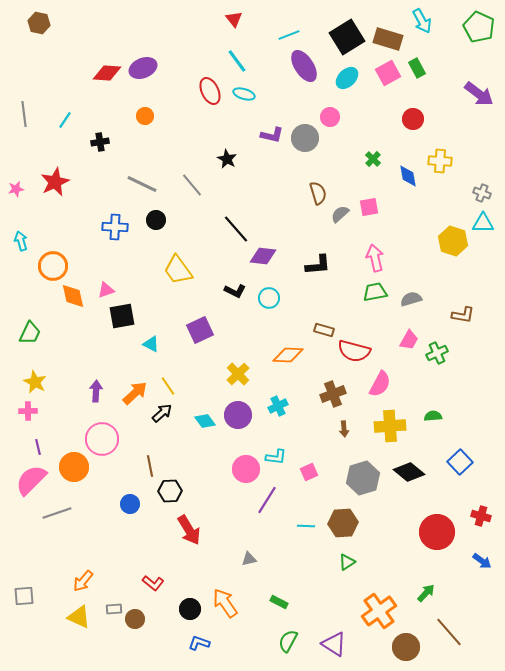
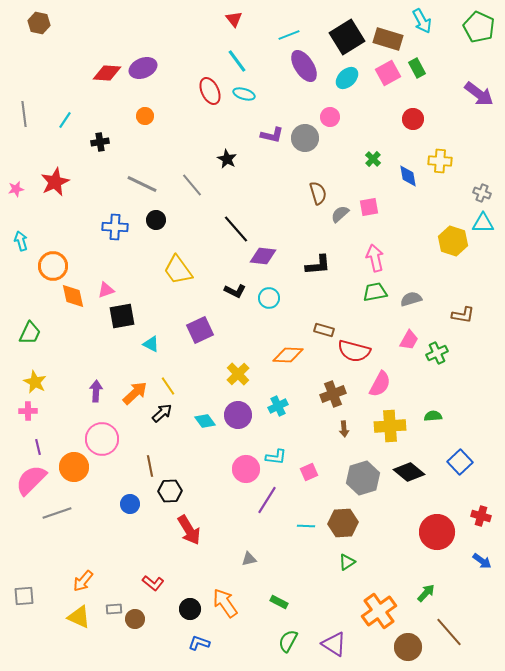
brown circle at (406, 647): moved 2 px right
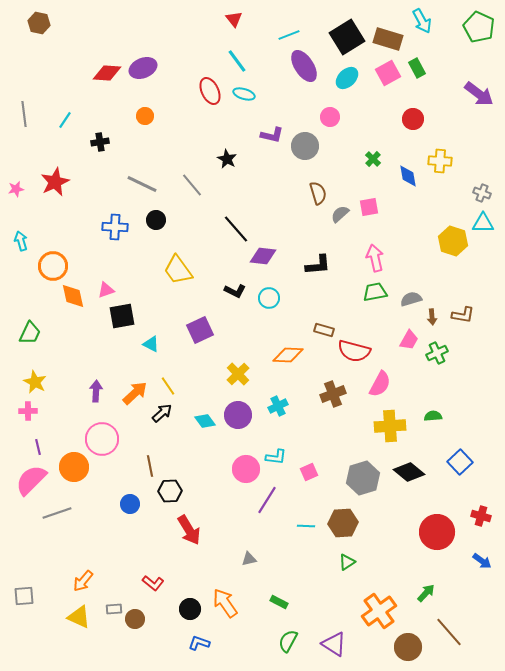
gray circle at (305, 138): moved 8 px down
brown arrow at (344, 429): moved 88 px right, 112 px up
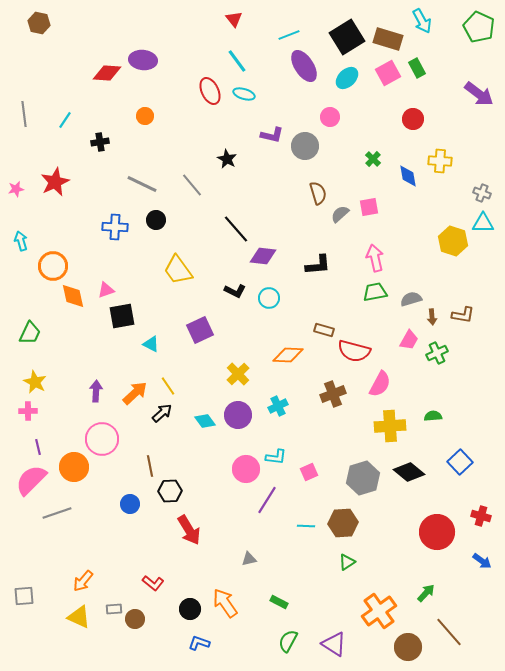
purple ellipse at (143, 68): moved 8 px up; rotated 28 degrees clockwise
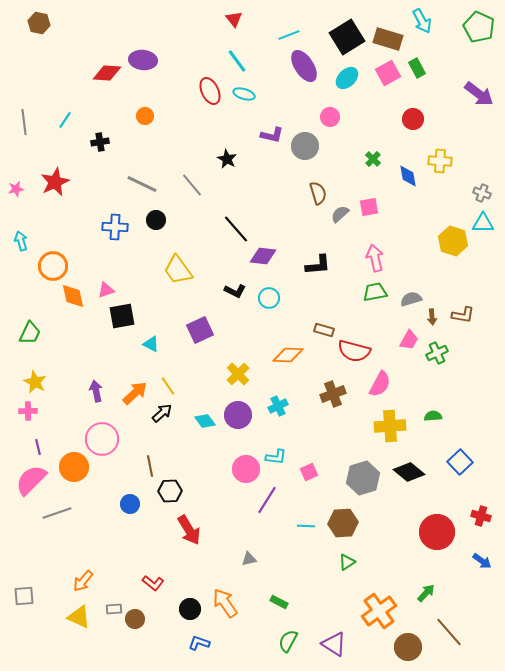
gray line at (24, 114): moved 8 px down
purple arrow at (96, 391): rotated 15 degrees counterclockwise
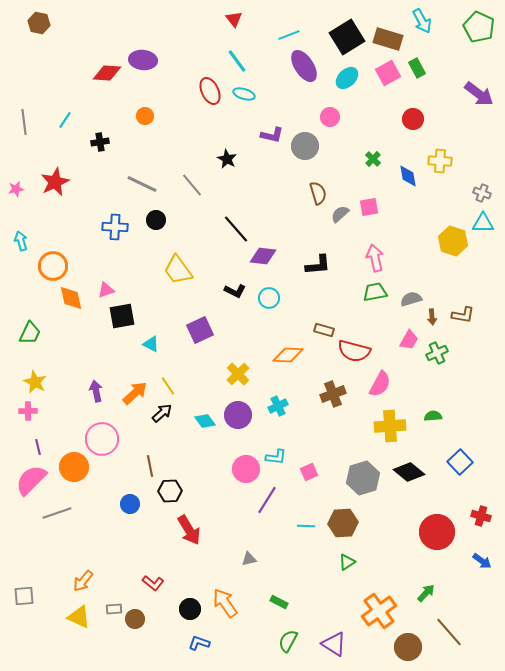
orange diamond at (73, 296): moved 2 px left, 2 px down
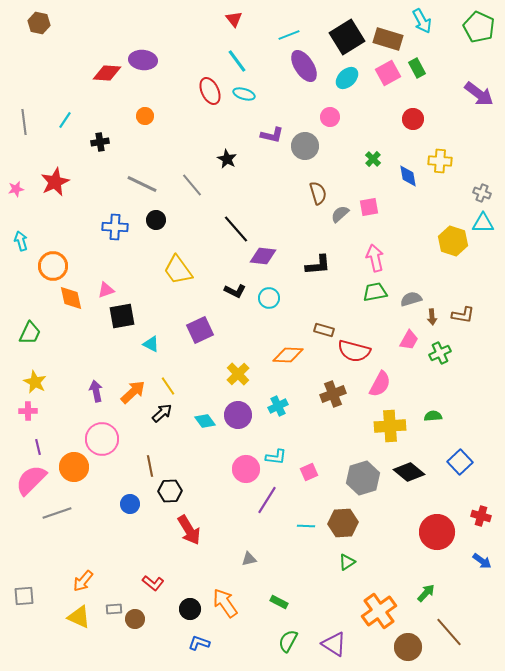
green cross at (437, 353): moved 3 px right
orange arrow at (135, 393): moved 2 px left, 1 px up
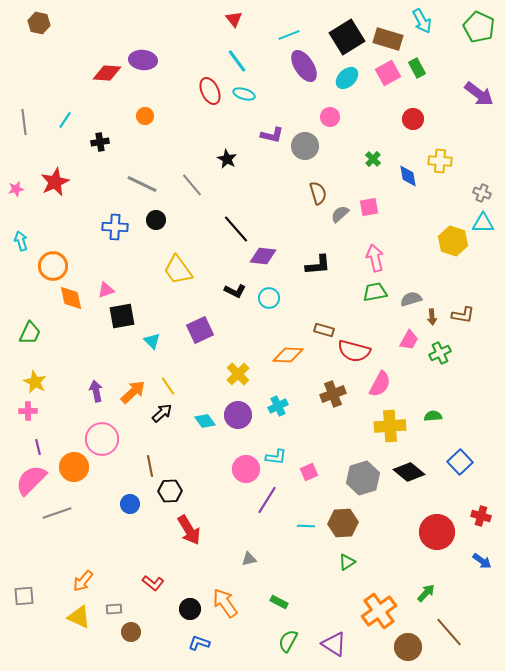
cyan triangle at (151, 344): moved 1 px right, 3 px up; rotated 18 degrees clockwise
brown circle at (135, 619): moved 4 px left, 13 px down
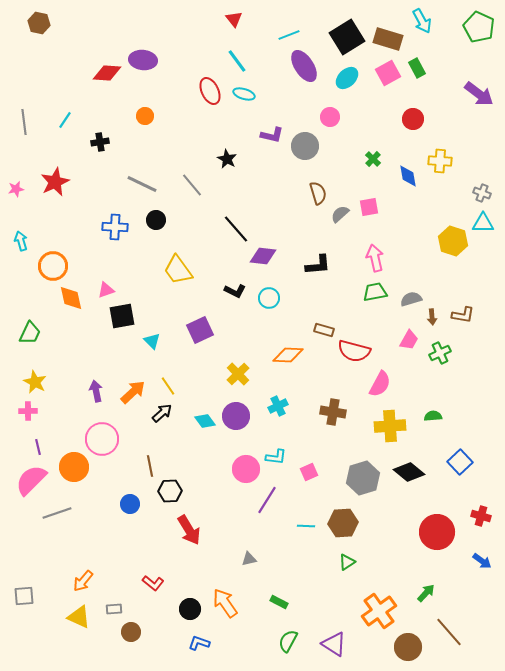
brown cross at (333, 394): moved 18 px down; rotated 30 degrees clockwise
purple circle at (238, 415): moved 2 px left, 1 px down
